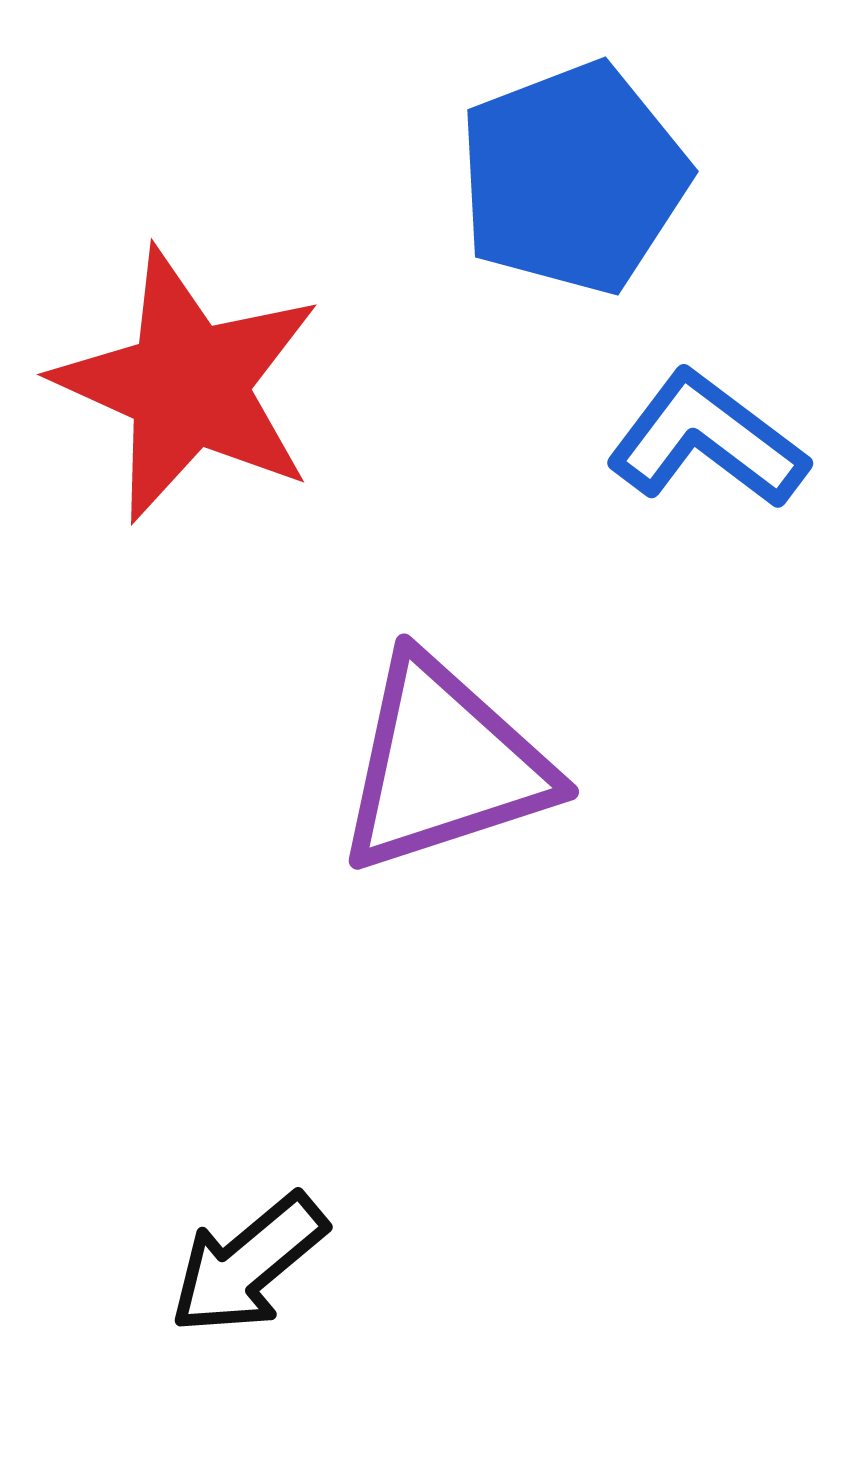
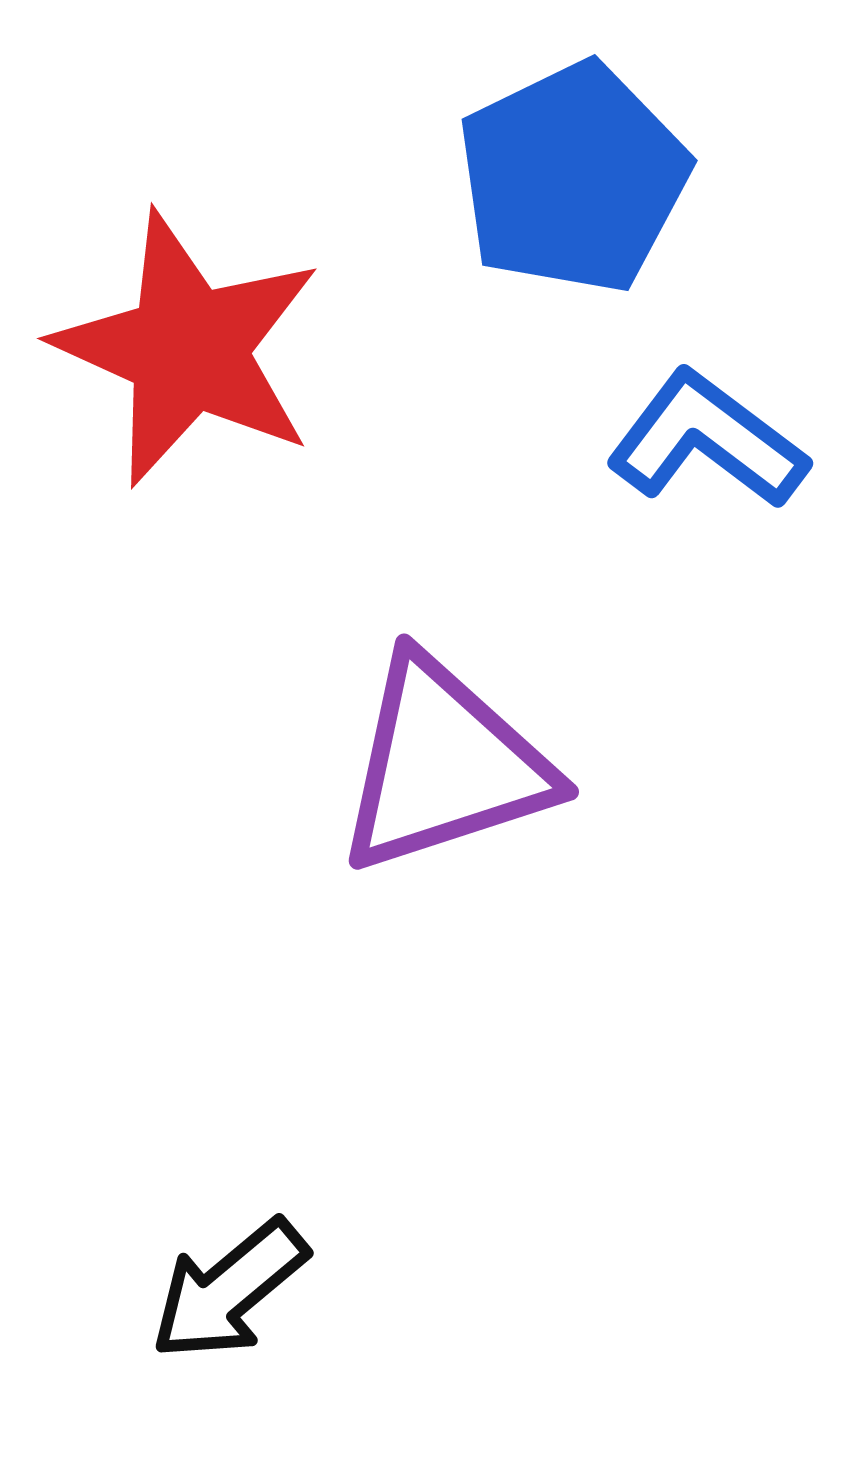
blue pentagon: rotated 5 degrees counterclockwise
red star: moved 36 px up
black arrow: moved 19 px left, 26 px down
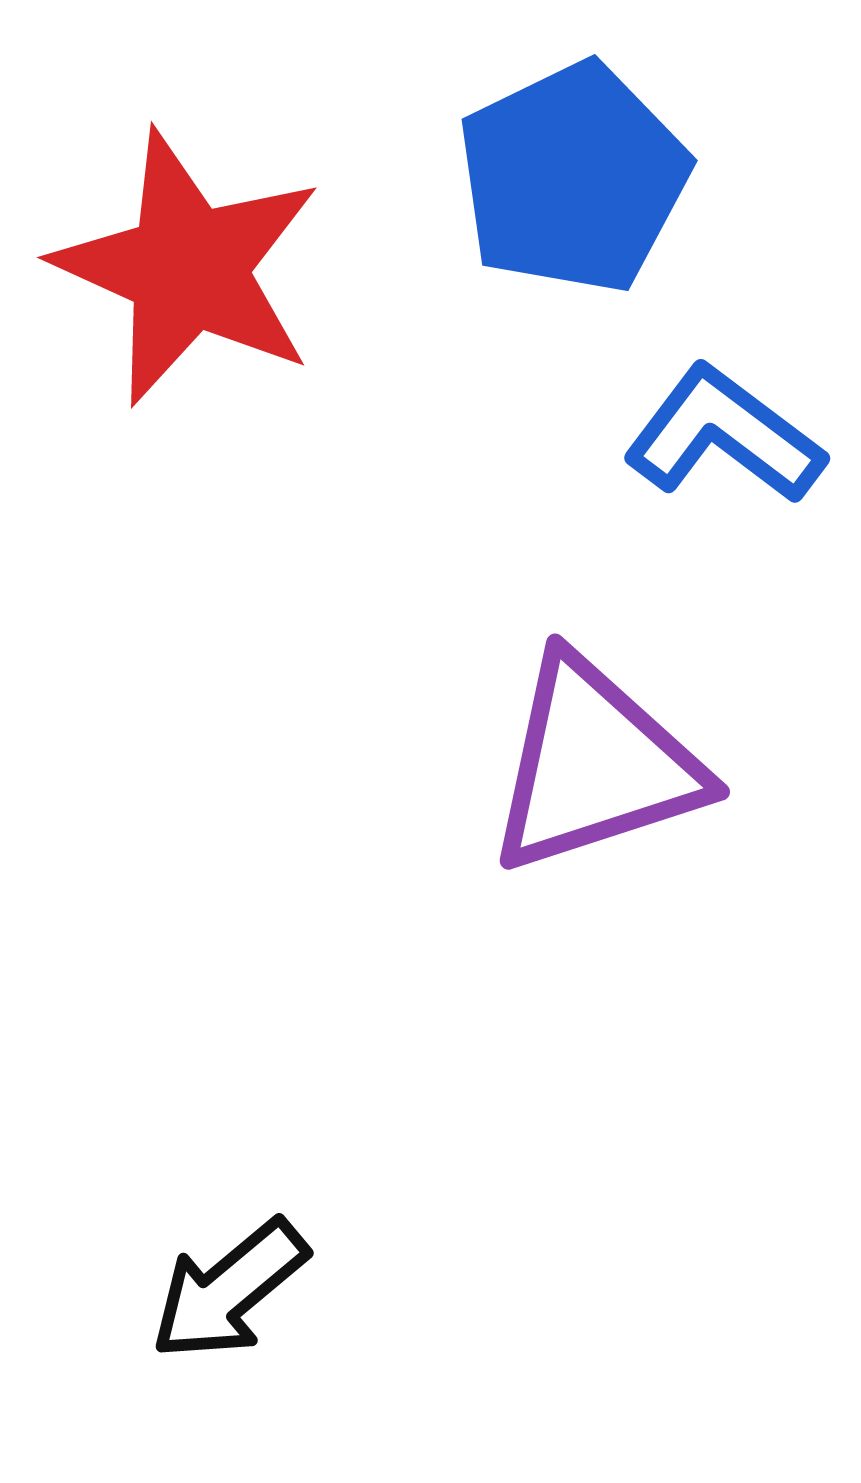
red star: moved 81 px up
blue L-shape: moved 17 px right, 5 px up
purple triangle: moved 151 px right
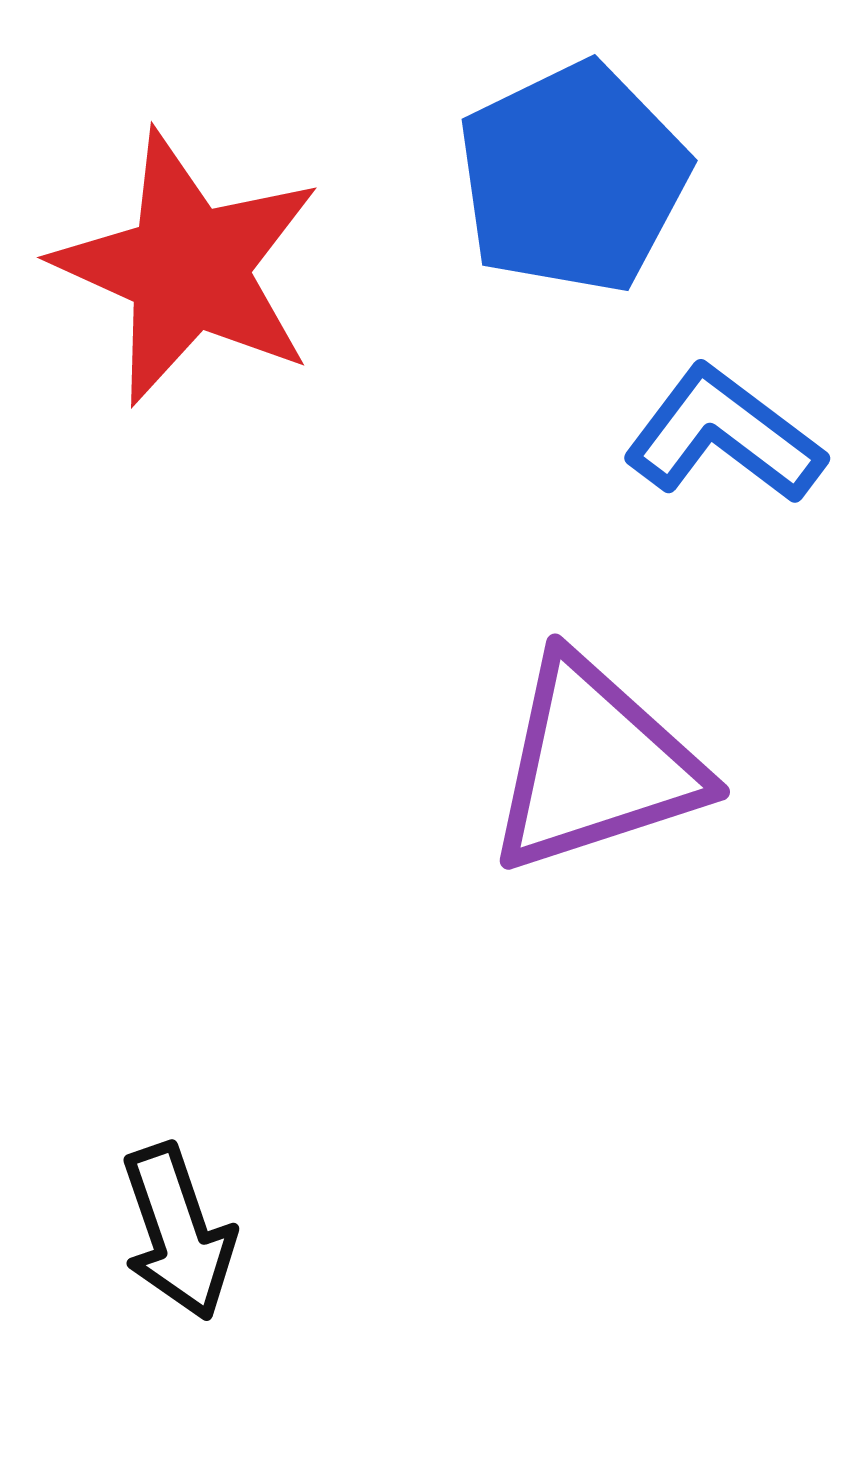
black arrow: moved 51 px left, 58 px up; rotated 69 degrees counterclockwise
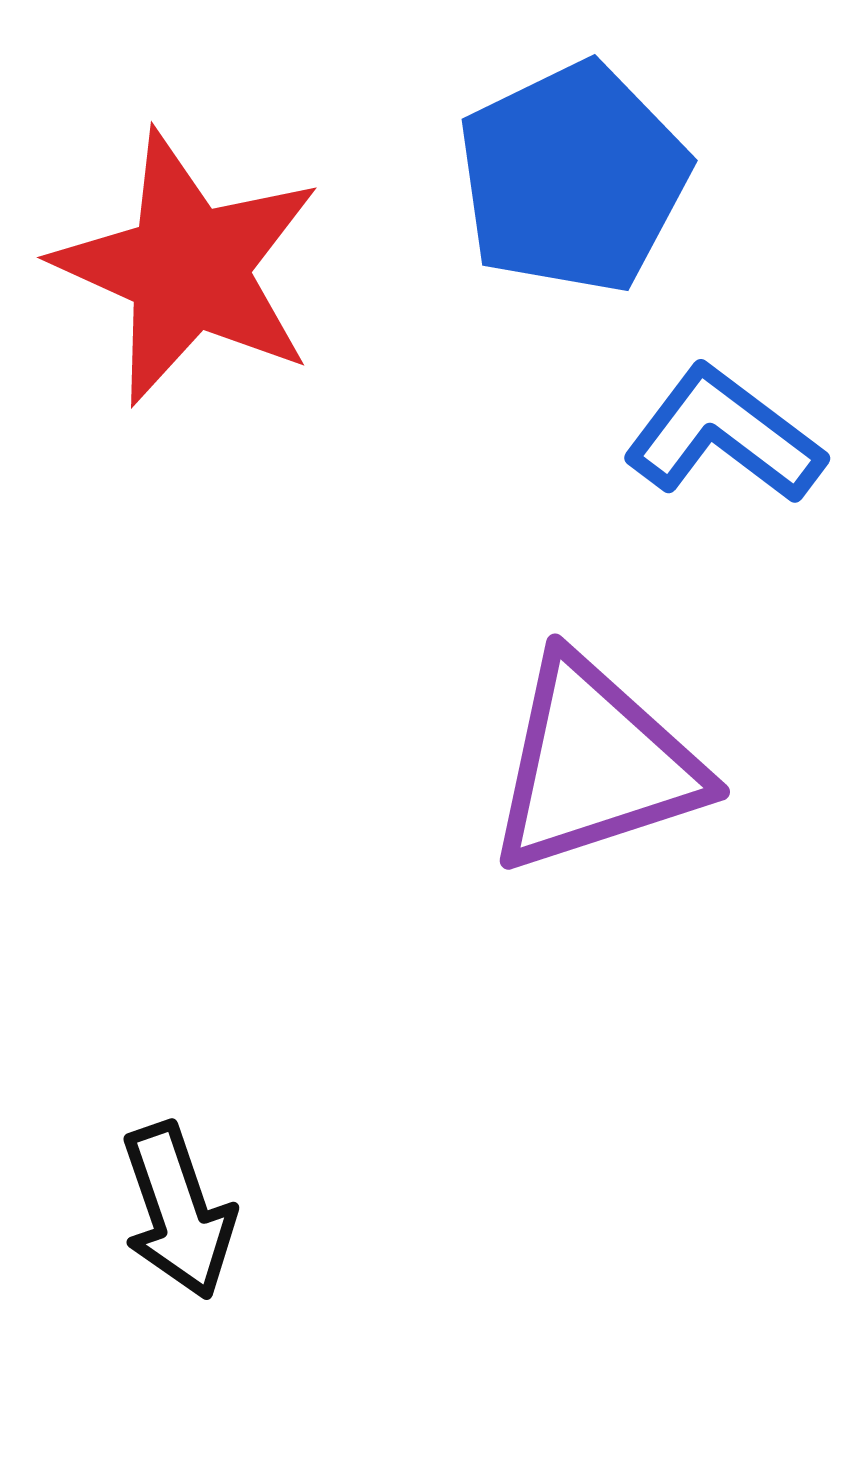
black arrow: moved 21 px up
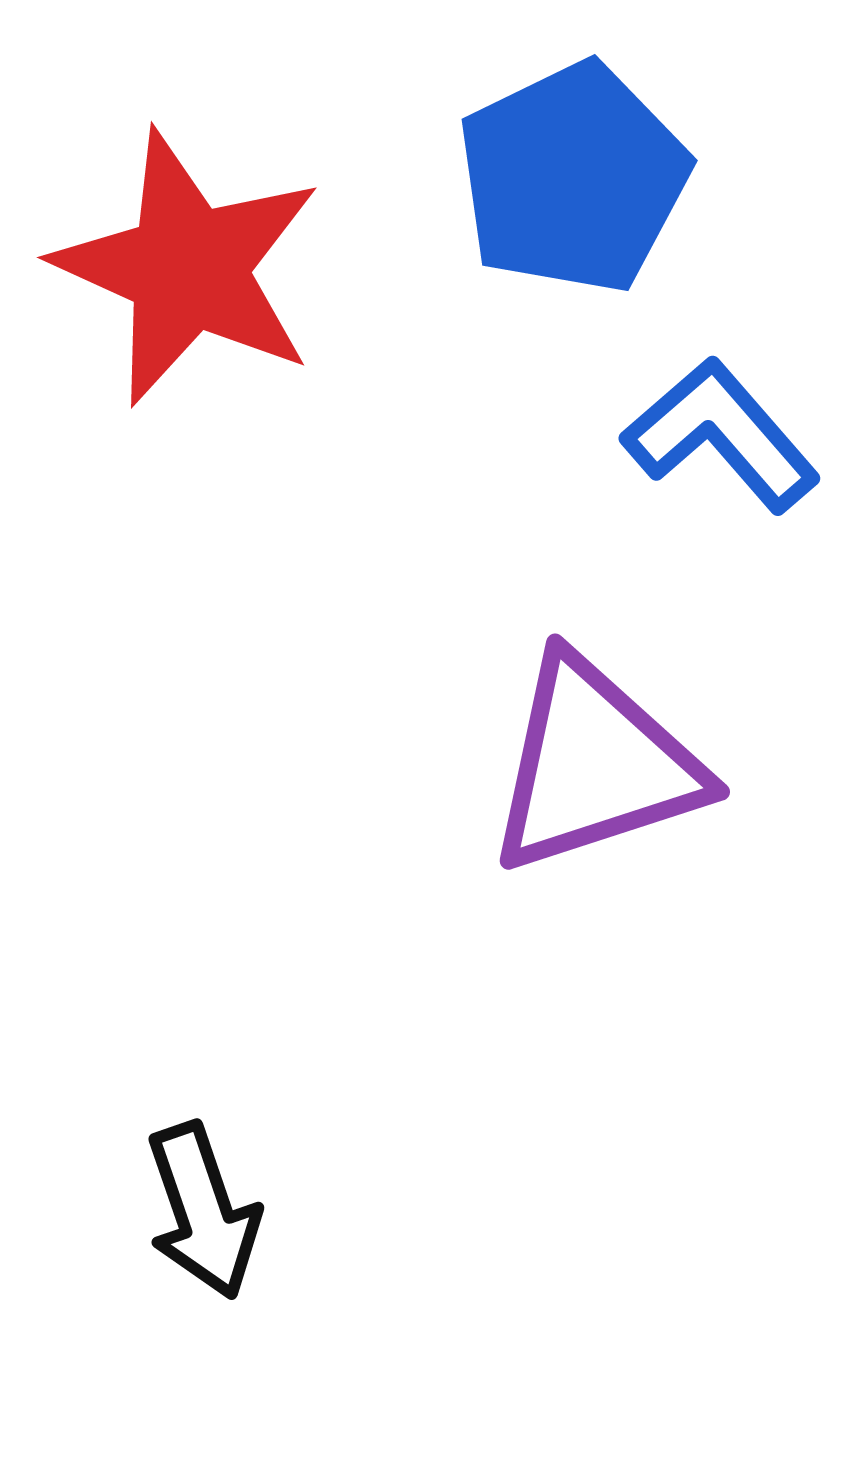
blue L-shape: moved 3 px left; rotated 12 degrees clockwise
black arrow: moved 25 px right
